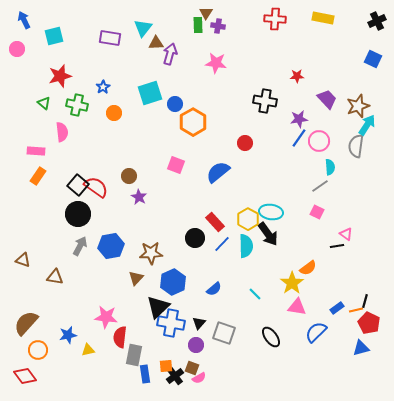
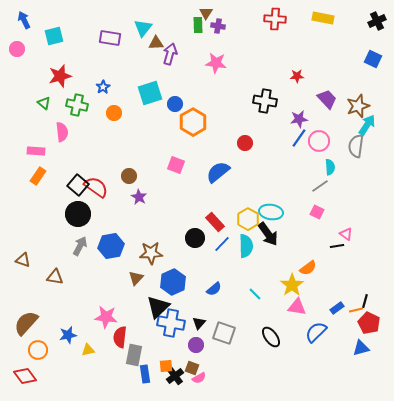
yellow star at (292, 283): moved 2 px down
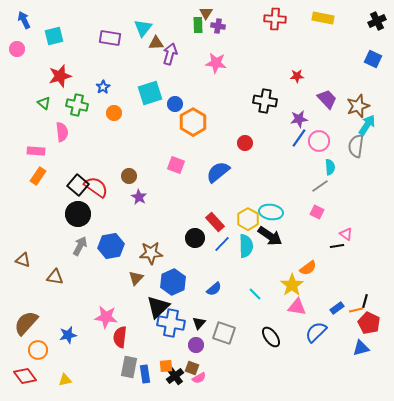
black arrow at (268, 234): moved 2 px right, 2 px down; rotated 20 degrees counterclockwise
yellow triangle at (88, 350): moved 23 px left, 30 px down
gray rectangle at (134, 355): moved 5 px left, 12 px down
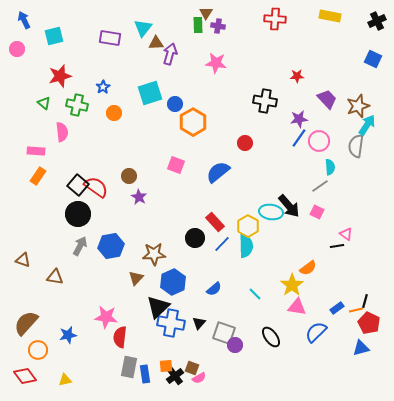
yellow rectangle at (323, 18): moved 7 px right, 2 px up
yellow hexagon at (248, 219): moved 7 px down
black arrow at (270, 236): moved 19 px right, 30 px up; rotated 15 degrees clockwise
brown star at (151, 253): moved 3 px right, 1 px down
purple circle at (196, 345): moved 39 px right
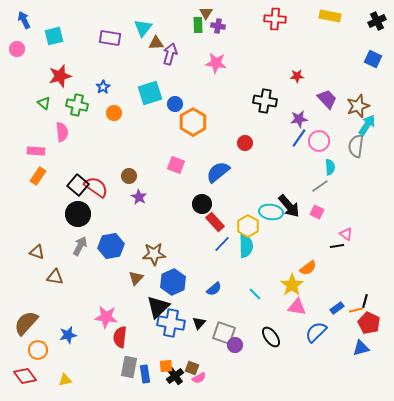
black circle at (195, 238): moved 7 px right, 34 px up
brown triangle at (23, 260): moved 14 px right, 8 px up
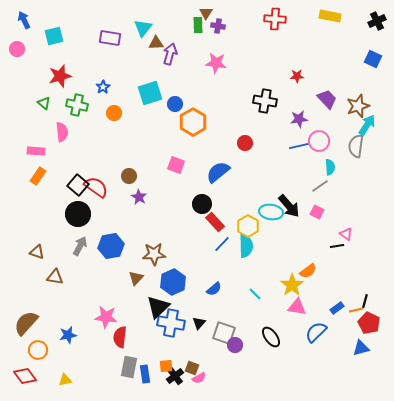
blue line at (299, 138): moved 8 px down; rotated 42 degrees clockwise
orange semicircle at (308, 268): moved 3 px down
